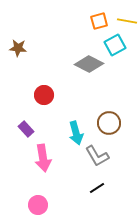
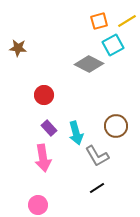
yellow line: rotated 42 degrees counterclockwise
cyan square: moved 2 px left
brown circle: moved 7 px right, 3 px down
purple rectangle: moved 23 px right, 1 px up
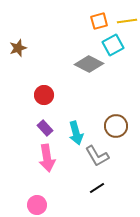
yellow line: rotated 24 degrees clockwise
brown star: rotated 24 degrees counterclockwise
purple rectangle: moved 4 px left
pink arrow: moved 4 px right
pink circle: moved 1 px left
